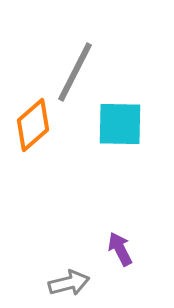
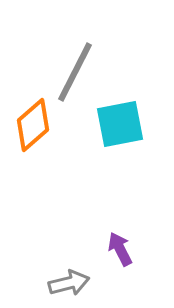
cyan square: rotated 12 degrees counterclockwise
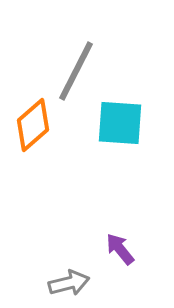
gray line: moved 1 px right, 1 px up
cyan square: moved 1 px up; rotated 15 degrees clockwise
purple arrow: rotated 12 degrees counterclockwise
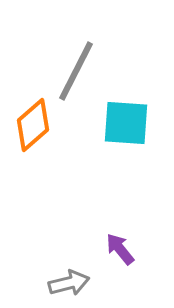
cyan square: moved 6 px right
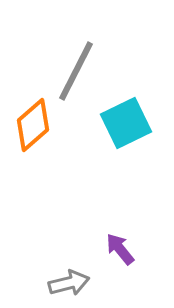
cyan square: rotated 30 degrees counterclockwise
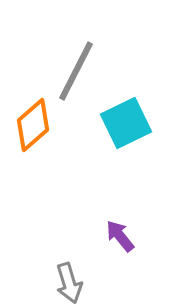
purple arrow: moved 13 px up
gray arrow: rotated 87 degrees clockwise
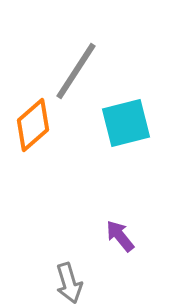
gray line: rotated 6 degrees clockwise
cyan square: rotated 12 degrees clockwise
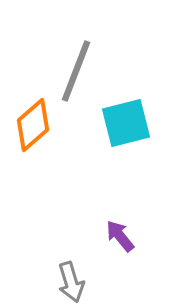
gray line: rotated 12 degrees counterclockwise
gray arrow: moved 2 px right, 1 px up
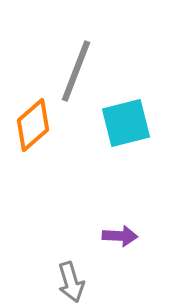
purple arrow: rotated 132 degrees clockwise
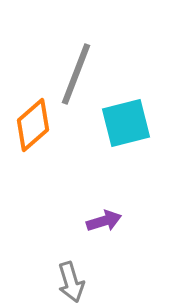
gray line: moved 3 px down
purple arrow: moved 16 px left, 15 px up; rotated 20 degrees counterclockwise
